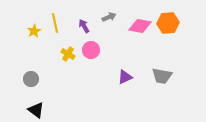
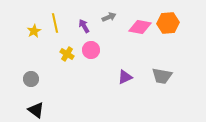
pink diamond: moved 1 px down
yellow cross: moved 1 px left
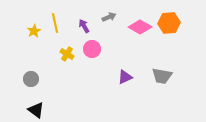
orange hexagon: moved 1 px right
pink diamond: rotated 20 degrees clockwise
pink circle: moved 1 px right, 1 px up
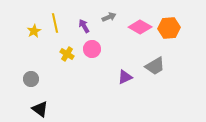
orange hexagon: moved 5 px down
gray trapezoid: moved 7 px left, 10 px up; rotated 40 degrees counterclockwise
black triangle: moved 4 px right, 1 px up
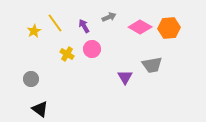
yellow line: rotated 24 degrees counterclockwise
gray trapezoid: moved 3 px left, 1 px up; rotated 20 degrees clockwise
purple triangle: rotated 35 degrees counterclockwise
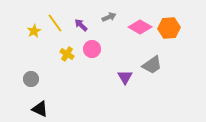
purple arrow: moved 3 px left, 1 px up; rotated 16 degrees counterclockwise
gray trapezoid: rotated 25 degrees counterclockwise
black triangle: rotated 12 degrees counterclockwise
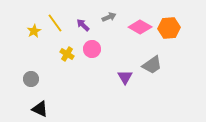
purple arrow: moved 2 px right
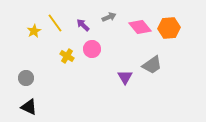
pink diamond: rotated 20 degrees clockwise
yellow cross: moved 2 px down
gray circle: moved 5 px left, 1 px up
black triangle: moved 11 px left, 2 px up
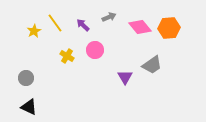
pink circle: moved 3 px right, 1 px down
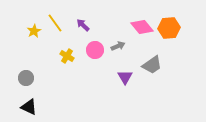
gray arrow: moved 9 px right, 29 px down
pink diamond: moved 2 px right
